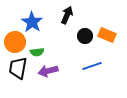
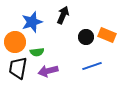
black arrow: moved 4 px left
blue star: rotated 20 degrees clockwise
black circle: moved 1 px right, 1 px down
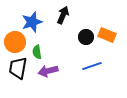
green semicircle: rotated 88 degrees clockwise
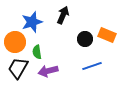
black circle: moved 1 px left, 2 px down
black trapezoid: rotated 20 degrees clockwise
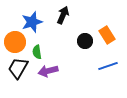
orange rectangle: rotated 36 degrees clockwise
black circle: moved 2 px down
blue line: moved 16 px right
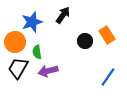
black arrow: rotated 12 degrees clockwise
blue line: moved 11 px down; rotated 36 degrees counterclockwise
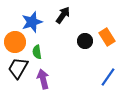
orange rectangle: moved 2 px down
purple arrow: moved 5 px left, 8 px down; rotated 90 degrees clockwise
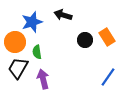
black arrow: rotated 108 degrees counterclockwise
black circle: moved 1 px up
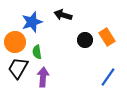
purple arrow: moved 2 px up; rotated 18 degrees clockwise
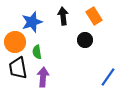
black arrow: moved 1 px down; rotated 66 degrees clockwise
orange rectangle: moved 13 px left, 21 px up
black trapezoid: rotated 40 degrees counterclockwise
